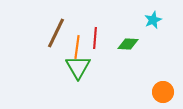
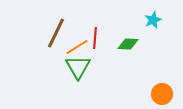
orange line: rotated 50 degrees clockwise
orange circle: moved 1 px left, 2 px down
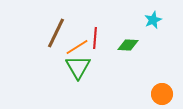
green diamond: moved 1 px down
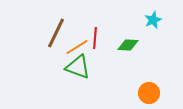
green triangle: rotated 40 degrees counterclockwise
orange circle: moved 13 px left, 1 px up
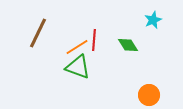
brown line: moved 18 px left
red line: moved 1 px left, 2 px down
green diamond: rotated 55 degrees clockwise
orange circle: moved 2 px down
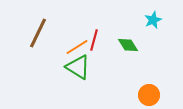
red line: rotated 10 degrees clockwise
green triangle: rotated 12 degrees clockwise
